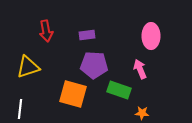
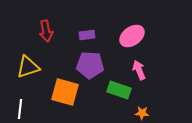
pink ellipse: moved 19 px left; rotated 55 degrees clockwise
purple pentagon: moved 4 px left
pink arrow: moved 1 px left, 1 px down
orange square: moved 8 px left, 2 px up
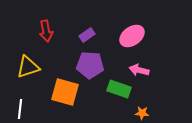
purple rectangle: rotated 28 degrees counterclockwise
pink arrow: rotated 54 degrees counterclockwise
green rectangle: moved 1 px up
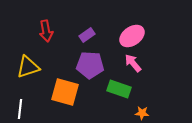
pink arrow: moved 6 px left, 7 px up; rotated 36 degrees clockwise
